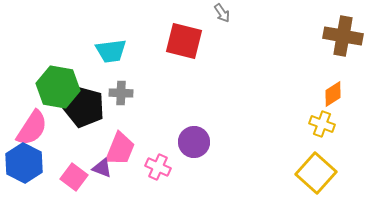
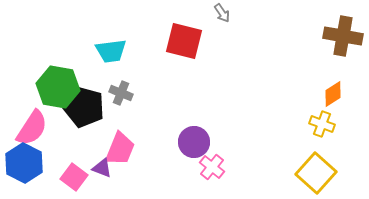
gray cross: rotated 20 degrees clockwise
pink cross: moved 54 px right; rotated 15 degrees clockwise
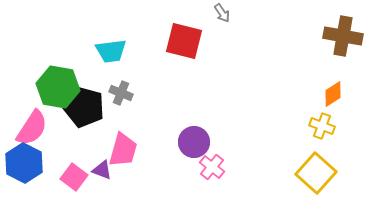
yellow cross: moved 2 px down
pink trapezoid: moved 3 px right, 1 px down; rotated 6 degrees counterclockwise
purple triangle: moved 2 px down
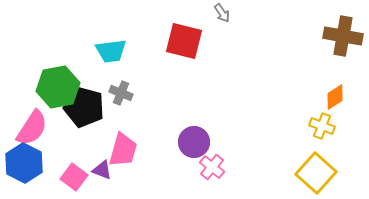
green hexagon: rotated 21 degrees counterclockwise
orange diamond: moved 2 px right, 3 px down
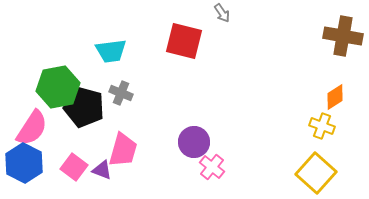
pink square: moved 10 px up
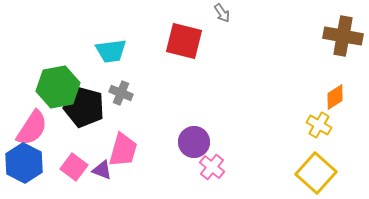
yellow cross: moved 3 px left, 1 px up; rotated 10 degrees clockwise
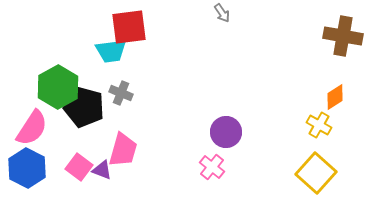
red square: moved 55 px left, 14 px up; rotated 21 degrees counterclockwise
green hexagon: rotated 18 degrees counterclockwise
purple circle: moved 32 px right, 10 px up
blue hexagon: moved 3 px right, 5 px down
pink square: moved 5 px right
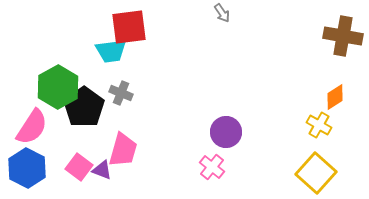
black pentagon: rotated 21 degrees clockwise
pink semicircle: moved 1 px up
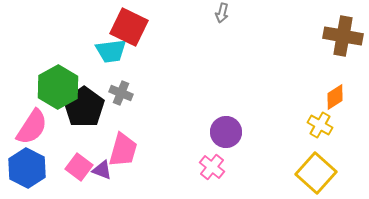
gray arrow: rotated 48 degrees clockwise
red square: rotated 33 degrees clockwise
yellow cross: moved 1 px right
